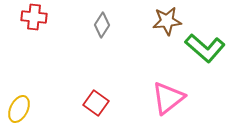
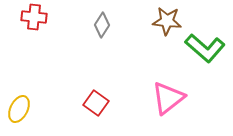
brown star: rotated 12 degrees clockwise
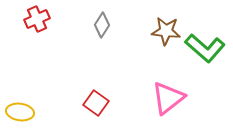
red cross: moved 3 px right, 2 px down; rotated 30 degrees counterclockwise
brown star: moved 1 px left, 10 px down
yellow ellipse: moved 1 px right, 3 px down; rotated 72 degrees clockwise
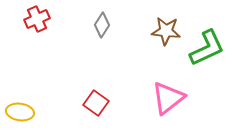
green L-shape: moved 2 px right; rotated 66 degrees counterclockwise
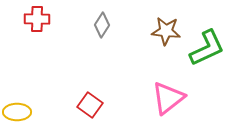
red cross: rotated 25 degrees clockwise
red square: moved 6 px left, 2 px down
yellow ellipse: moved 3 px left; rotated 8 degrees counterclockwise
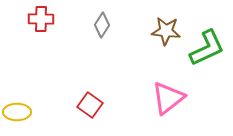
red cross: moved 4 px right
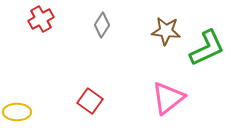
red cross: rotated 30 degrees counterclockwise
red square: moved 4 px up
